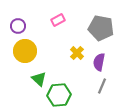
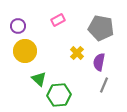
gray line: moved 2 px right, 1 px up
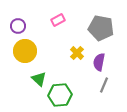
green hexagon: moved 1 px right
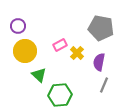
pink rectangle: moved 2 px right, 25 px down
green triangle: moved 4 px up
